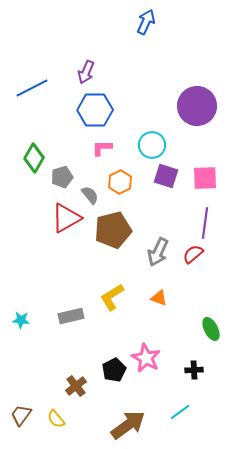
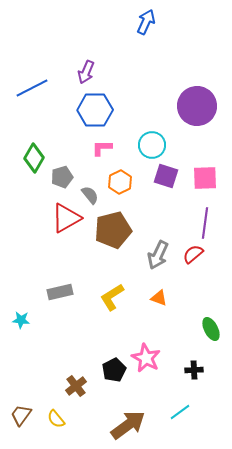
gray arrow: moved 3 px down
gray rectangle: moved 11 px left, 24 px up
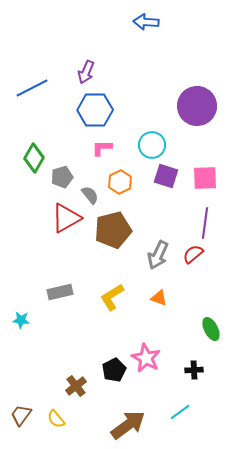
blue arrow: rotated 110 degrees counterclockwise
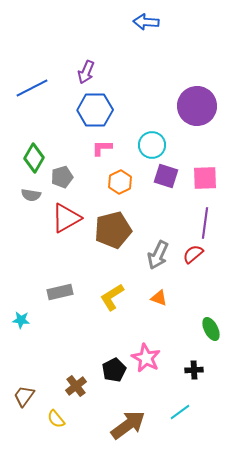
gray semicircle: moved 59 px left; rotated 138 degrees clockwise
brown trapezoid: moved 3 px right, 19 px up
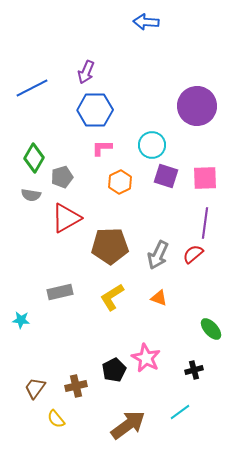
brown pentagon: moved 3 px left, 16 px down; rotated 12 degrees clockwise
green ellipse: rotated 15 degrees counterclockwise
black cross: rotated 12 degrees counterclockwise
brown cross: rotated 25 degrees clockwise
brown trapezoid: moved 11 px right, 8 px up
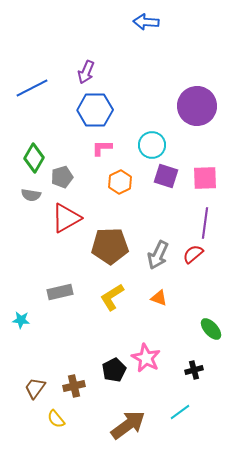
brown cross: moved 2 px left
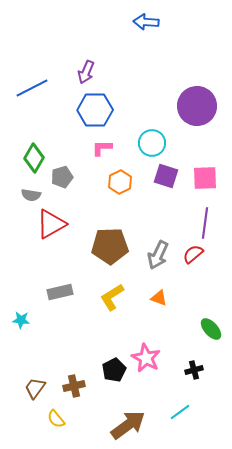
cyan circle: moved 2 px up
red triangle: moved 15 px left, 6 px down
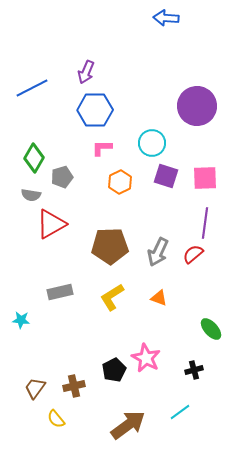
blue arrow: moved 20 px right, 4 px up
gray arrow: moved 3 px up
